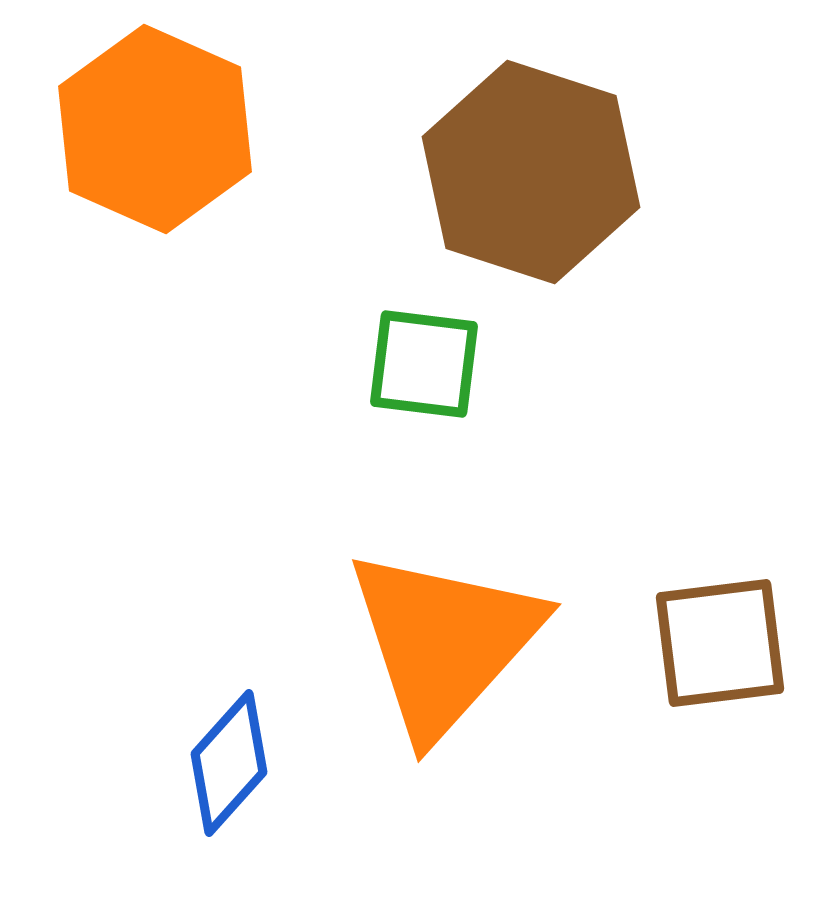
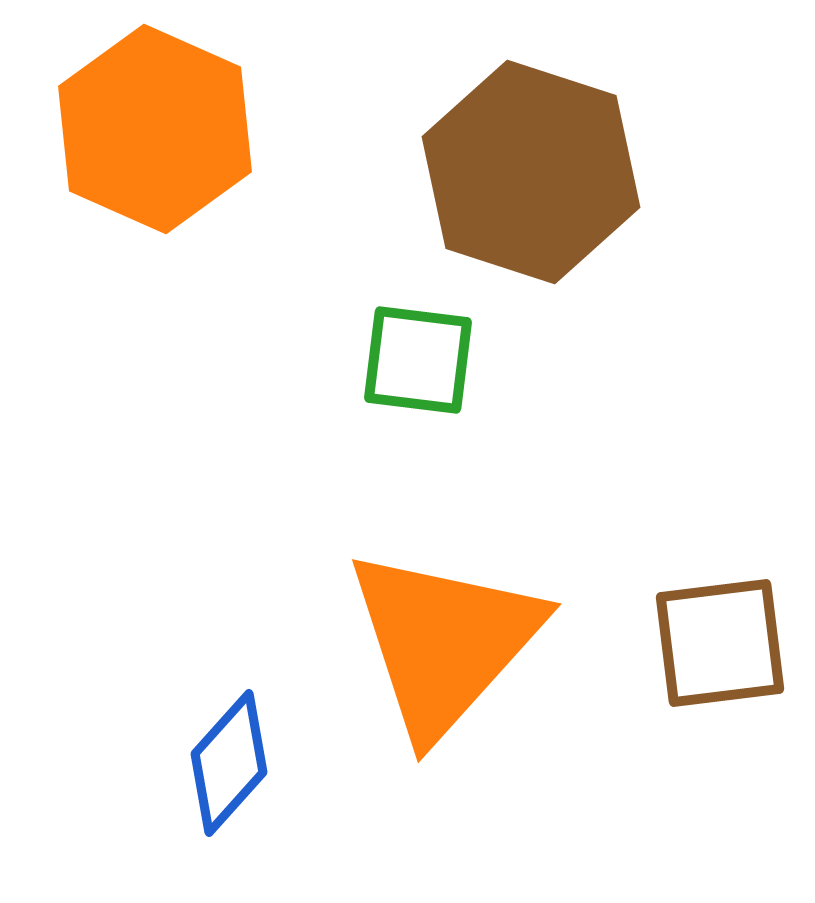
green square: moved 6 px left, 4 px up
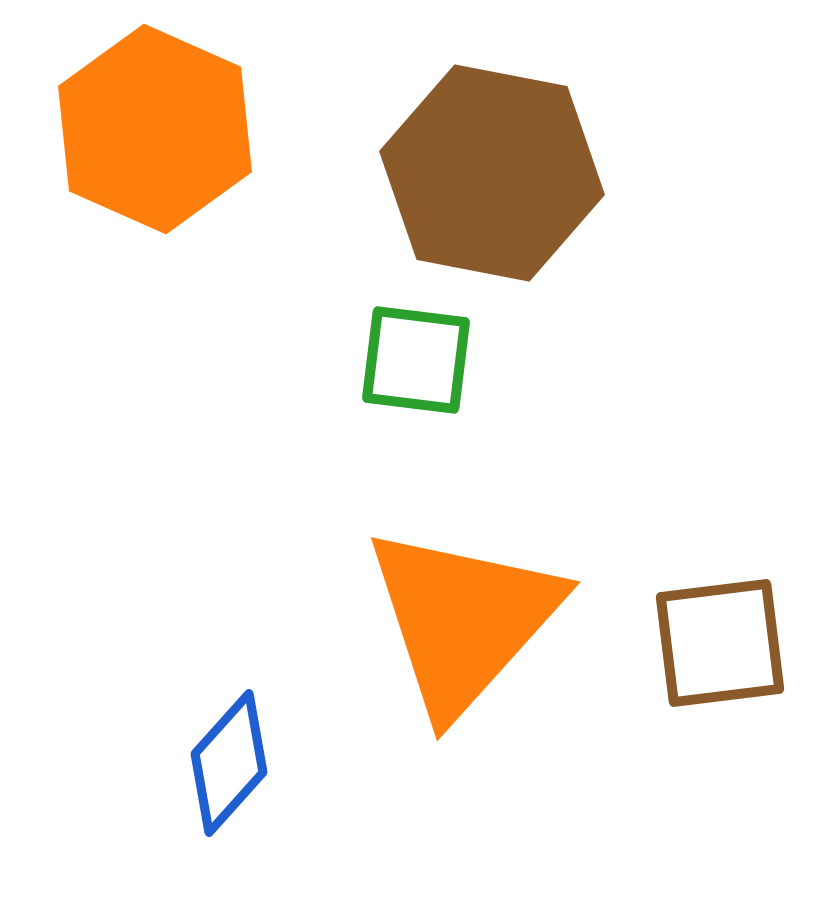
brown hexagon: moved 39 px left, 1 px down; rotated 7 degrees counterclockwise
green square: moved 2 px left
orange triangle: moved 19 px right, 22 px up
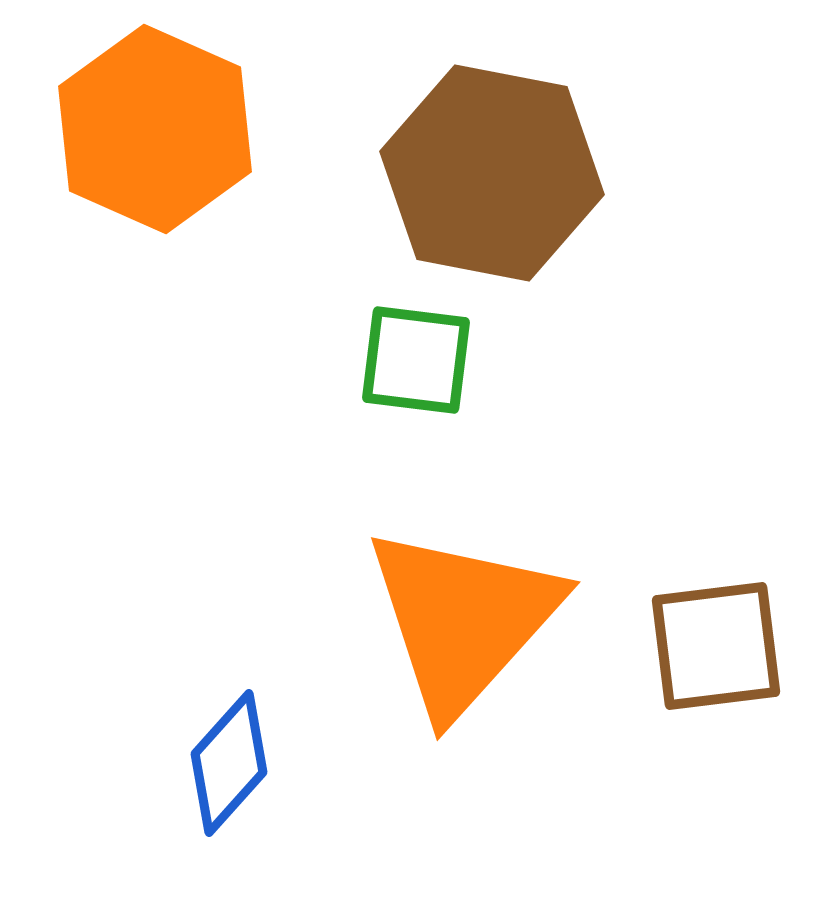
brown square: moved 4 px left, 3 px down
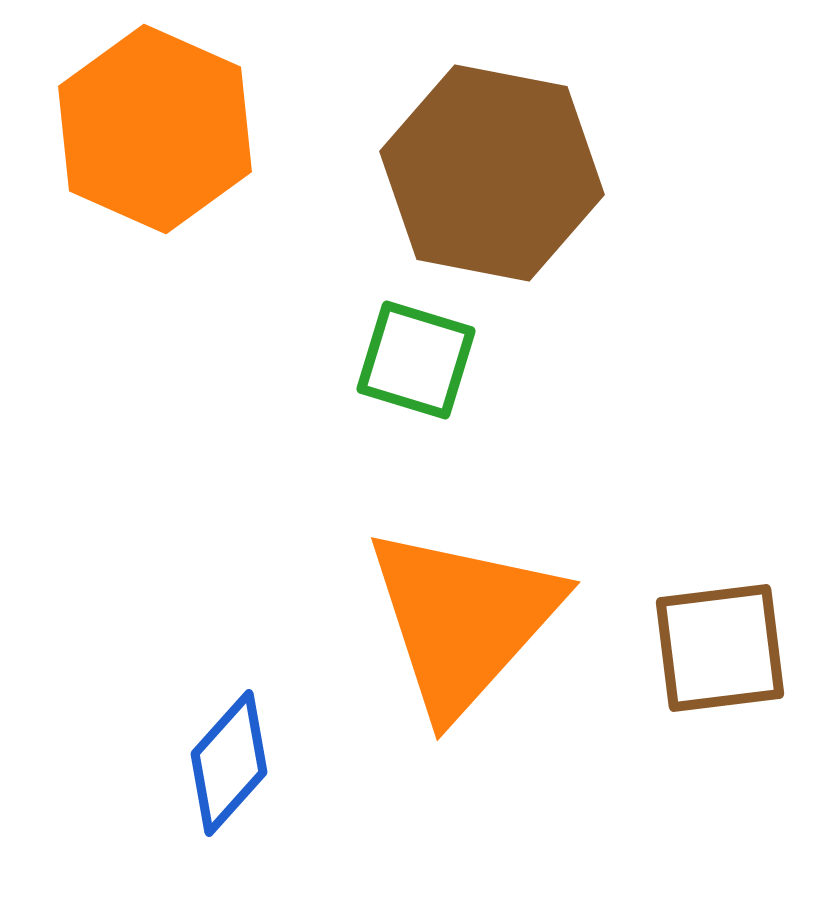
green square: rotated 10 degrees clockwise
brown square: moved 4 px right, 2 px down
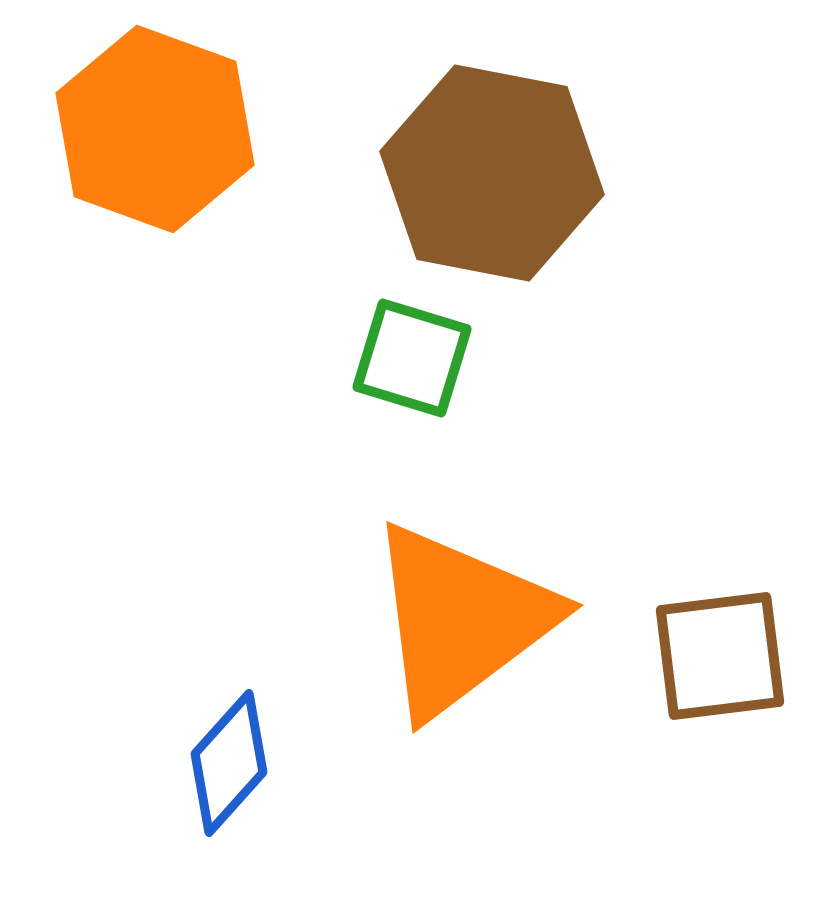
orange hexagon: rotated 4 degrees counterclockwise
green square: moved 4 px left, 2 px up
orange triangle: moved 2 px left; rotated 11 degrees clockwise
brown square: moved 8 px down
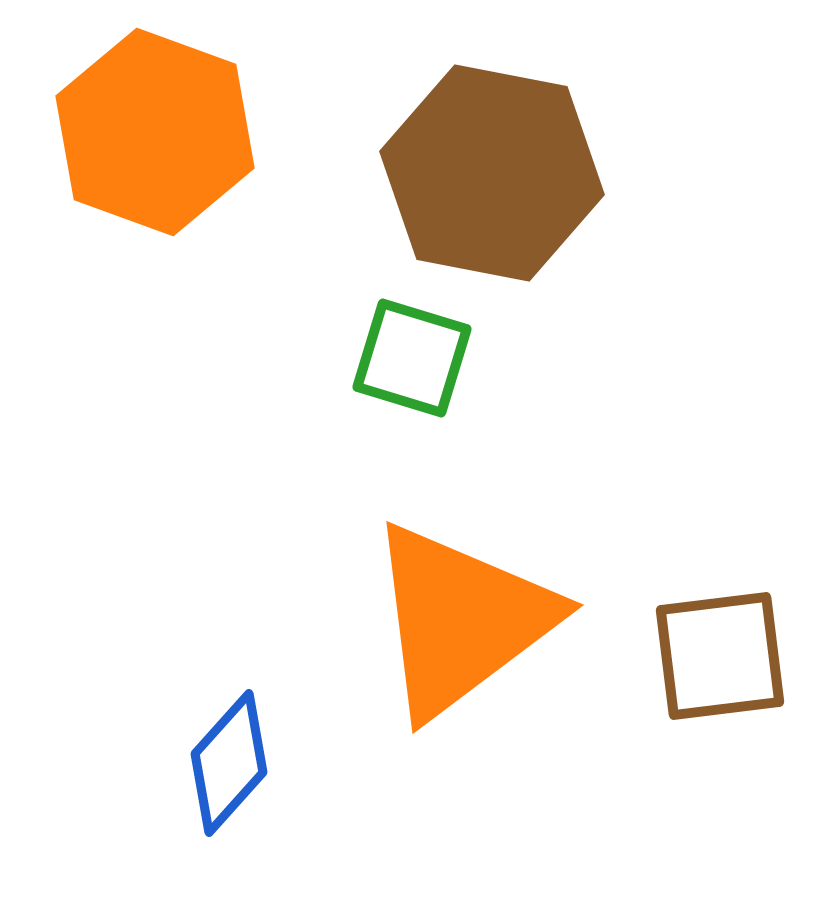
orange hexagon: moved 3 px down
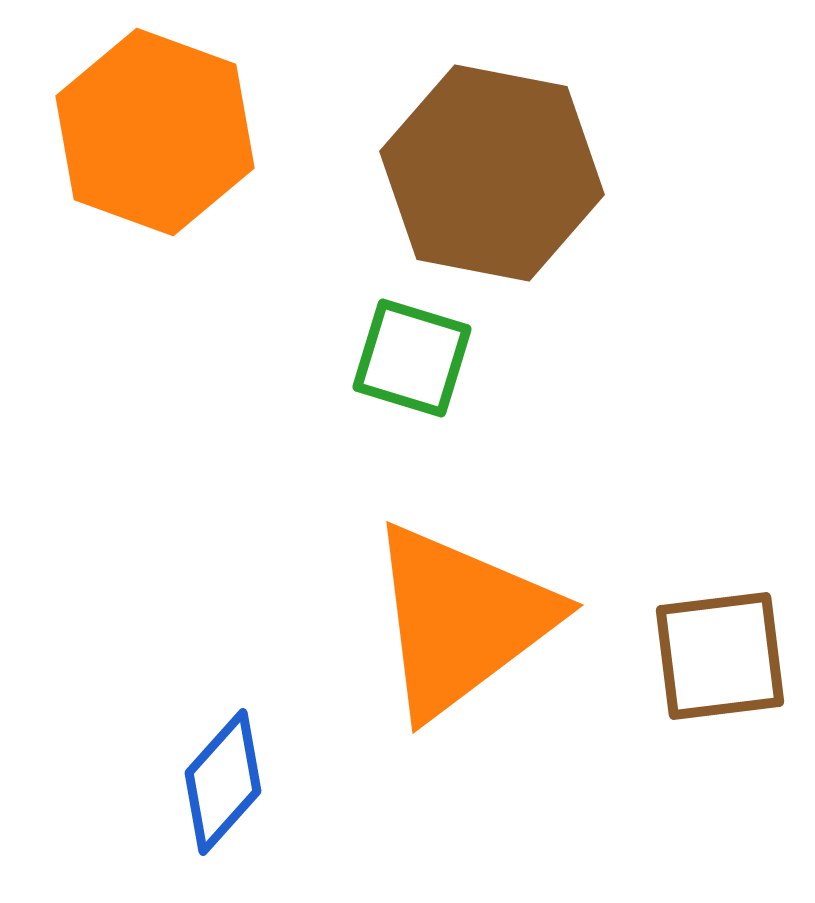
blue diamond: moved 6 px left, 19 px down
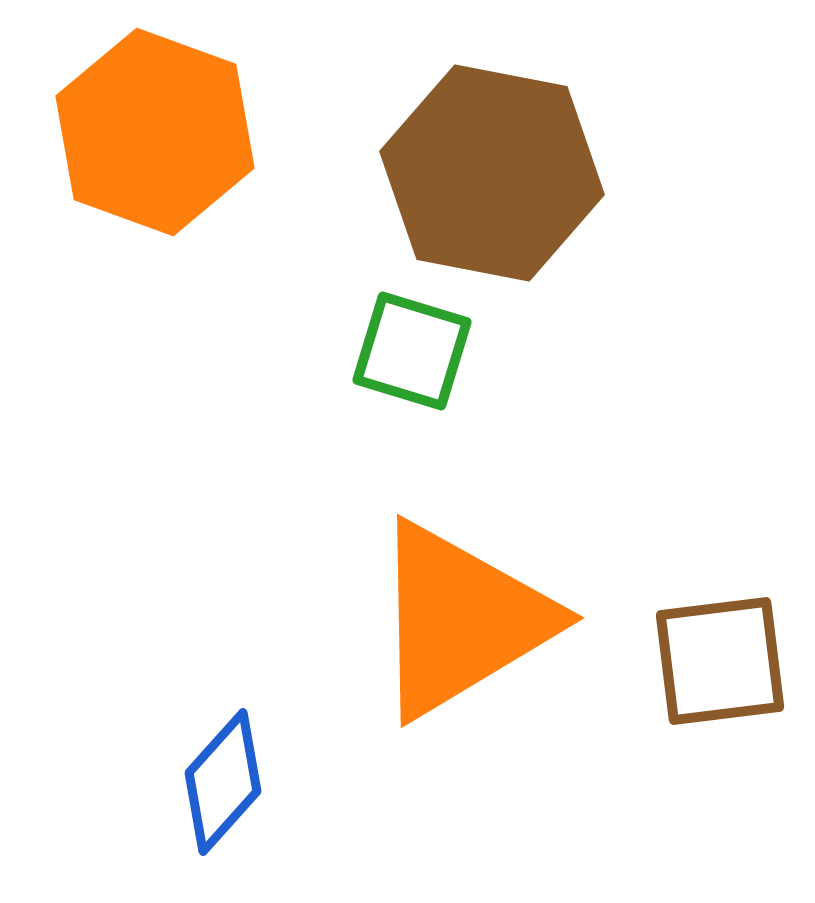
green square: moved 7 px up
orange triangle: rotated 6 degrees clockwise
brown square: moved 5 px down
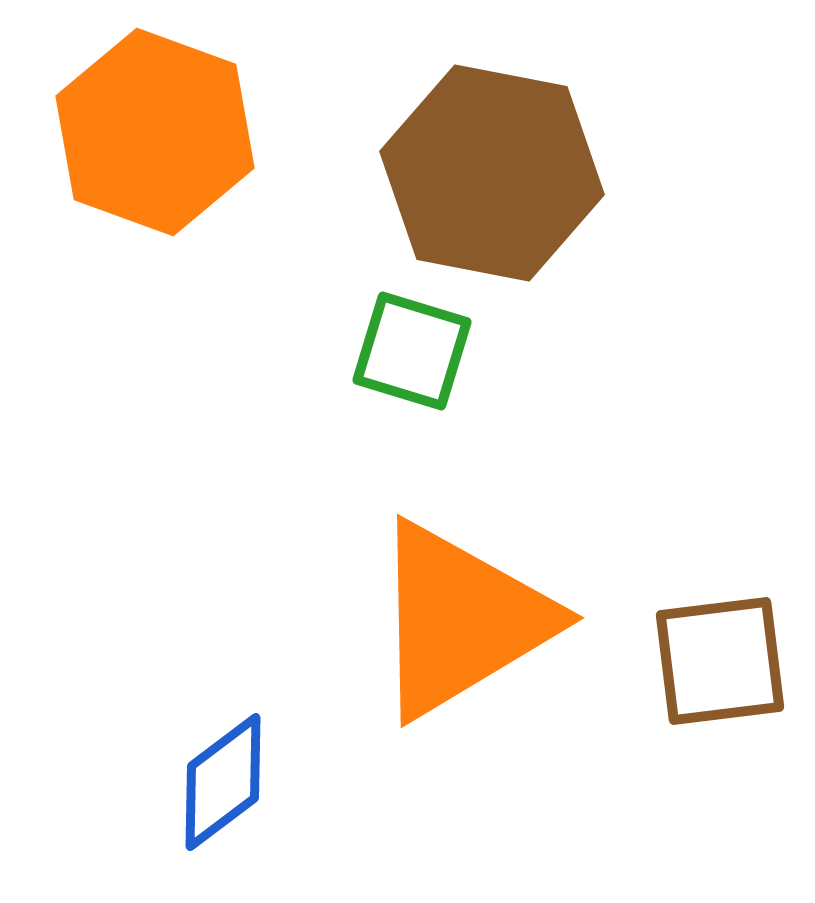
blue diamond: rotated 11 degrees clockwise
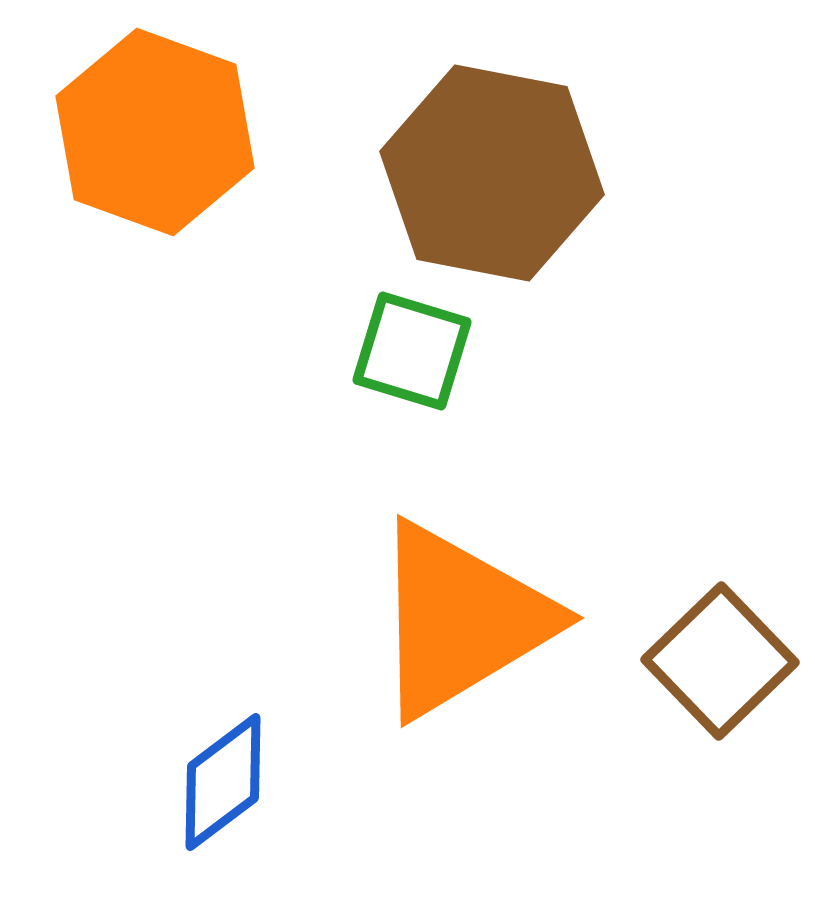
brown square: rotated 37 degrees counterclockwise
